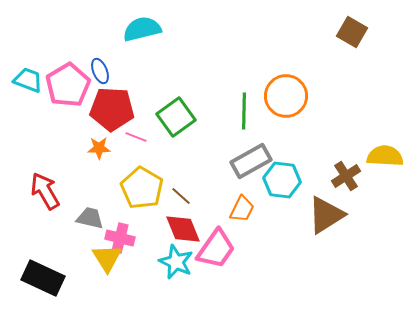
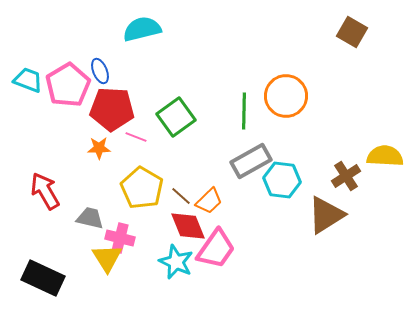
orange trapezoid: moved 33 px left, 8 px up; rotated 20 degrees clockwise
red diamond: moved 5 px right, 3 px up
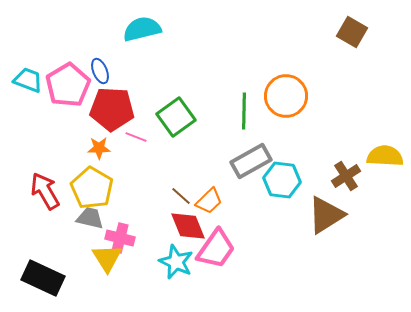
yellow pentagon: moved 50 px left
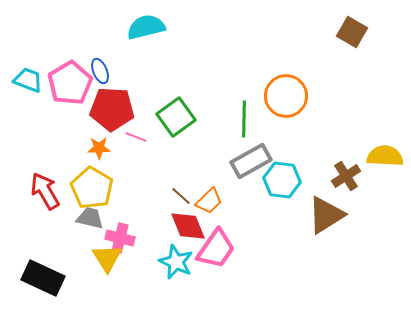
cyan semicircle: moved 4 px right, 2 px up
pink pentagon: moved 2 px right, 2 px up
green line: moved 8 px down
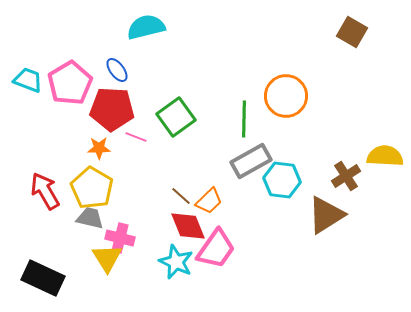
blue ellipse: moved 17 px right, 1 px up; rotated 15 degrees counterclockwise
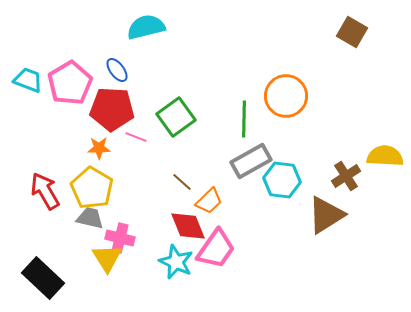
brown line: moved 1 px right, 14 px up
black rectangle: rotated 18 degrees clockwise
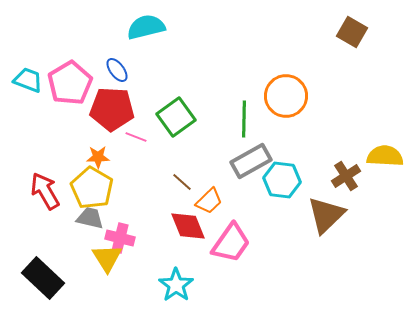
orange star: moved 1 px left, 9 px down
brown triangle: rotated 12 degrees counterclockwise
pink trapezoid: moved 15 px right, 6 px up
cyan star: moved 23 px down; rotated 12 degrees clockwise
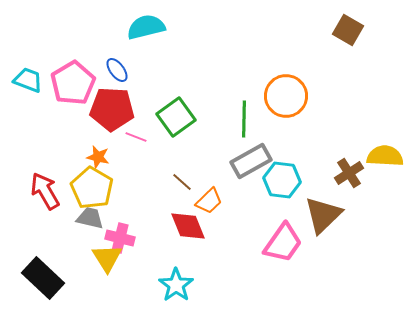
brown square: moved 4 px left, 2 px up
pink pentagon: moved 3 px right
orange star: rotated 15 degrees clockwise
brown cross: moved 3 px right, 3 px up
brown triangle: moved 3 px left
pink trapezoid: moved 52 px right
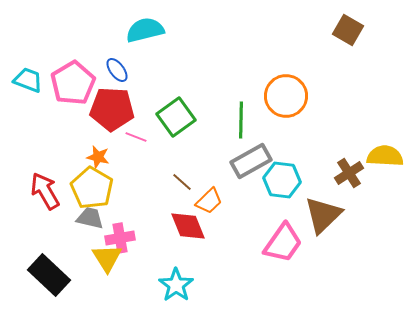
cyan semicircle: moved 1 px left, 3 px down
green line: moved 3 px left, 1 px down
pink cross: rotated 24 degrees counterclockwise
black rectangle: moved 6 px right, 3 px up
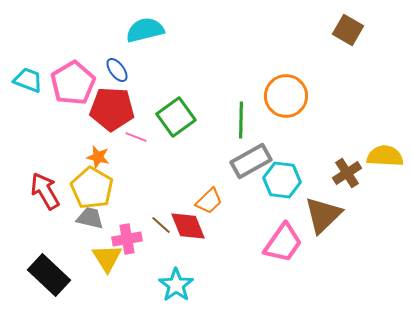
brown cross: moved 2 px left
brown line: moved 21 px left, 43 px down
pink cross: moved 7 px right, 1 px down
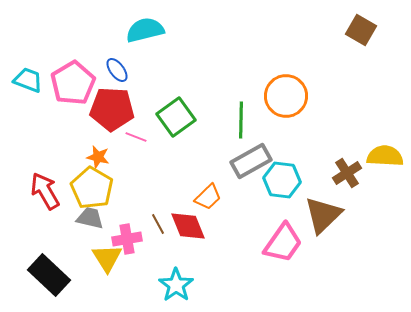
brown square: moved 13 px right
orange trapezoid: moved 1 px left, 4 px up
brown line: moved 3 px left, 1 px up; rotated 20 degrees clockwise
